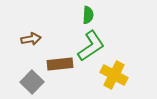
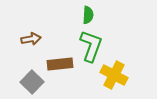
green L-shape: rotated 36 degrees counterclockwise
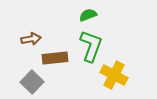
green semicircle: rotated 114 degrees counterclockwise
brown rectangle: moved 5 px left, 6 px up
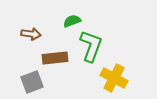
green semicircle: moved 16 px left, 6 px down
brown arrow: moved 5 px up; rotated 18 degrees clockwise
yellow cross: moved 3 px down
gray square: rotated 25 degrees clockwise
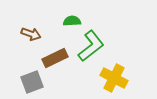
green semicircle: rotated 18 degrees clockwise
brown arrow: rotated 12 degrees clockwise
green L-shape: rotated 32 degrees clockwise
brown rectangle: rotated 20 degrees counterclockwise
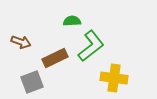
brown arrow: moved 10 px left, 8 px down
yellow cross: rotated 20 degrees counterclockwise
